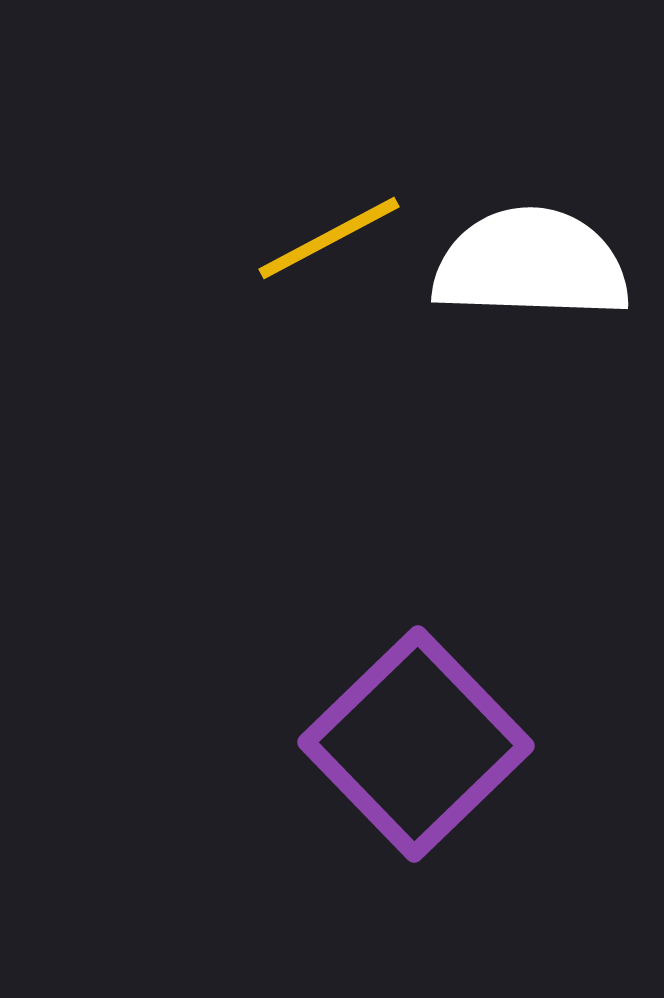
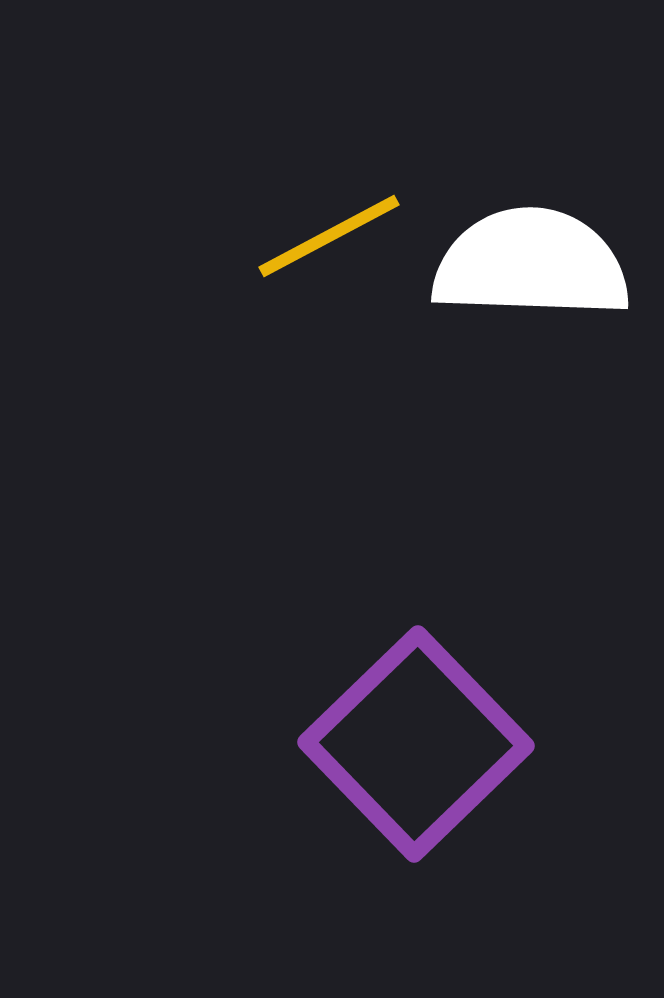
yellow line: moved 2 px up
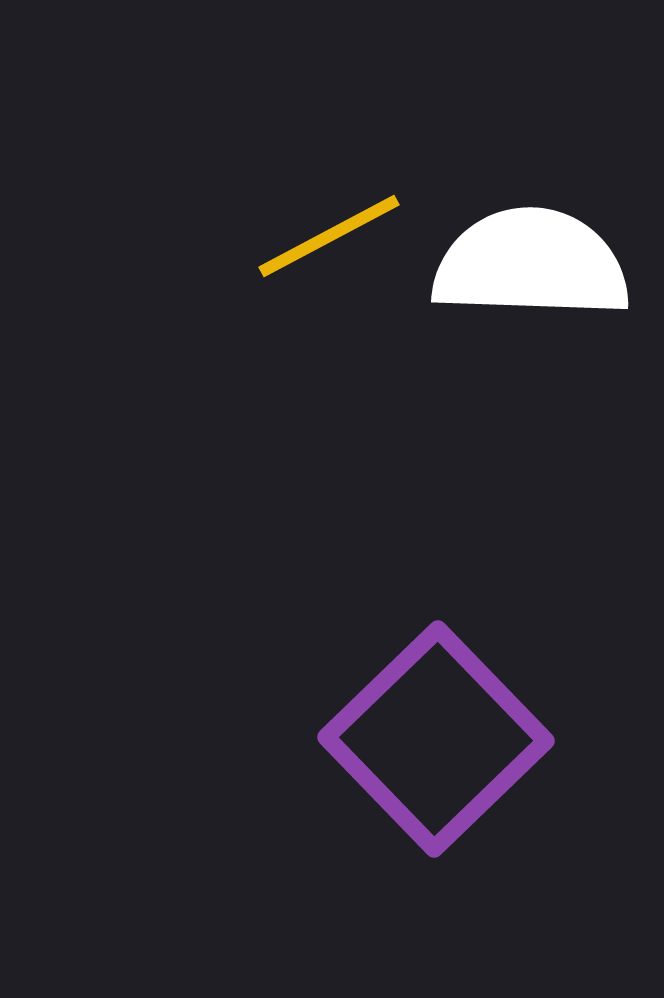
purple square: moved 20 px right, 5 px up
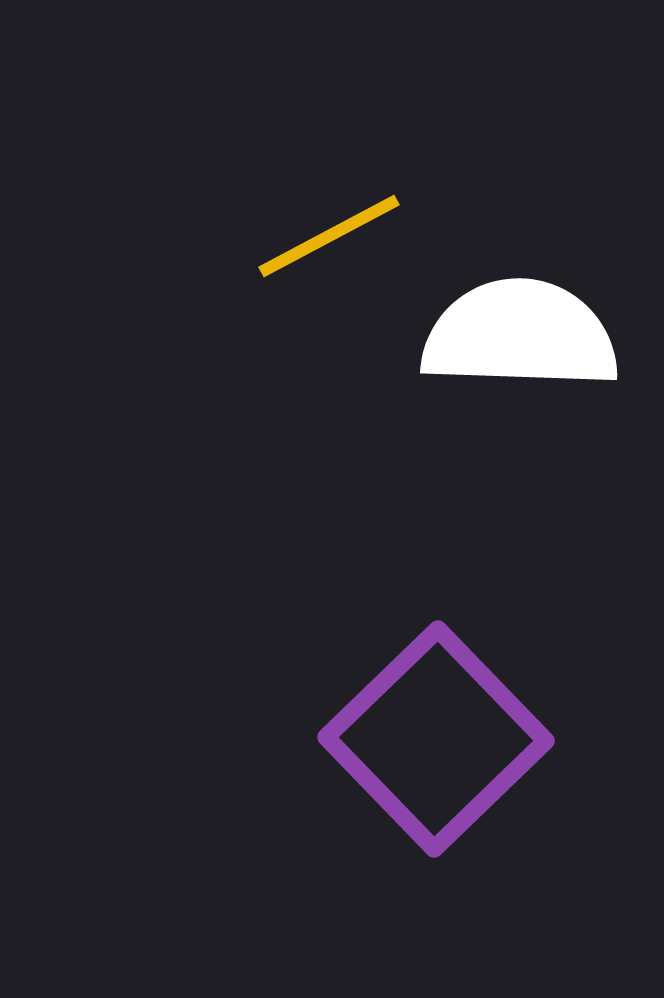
white semicircle: moved 11 px left, 71 px down
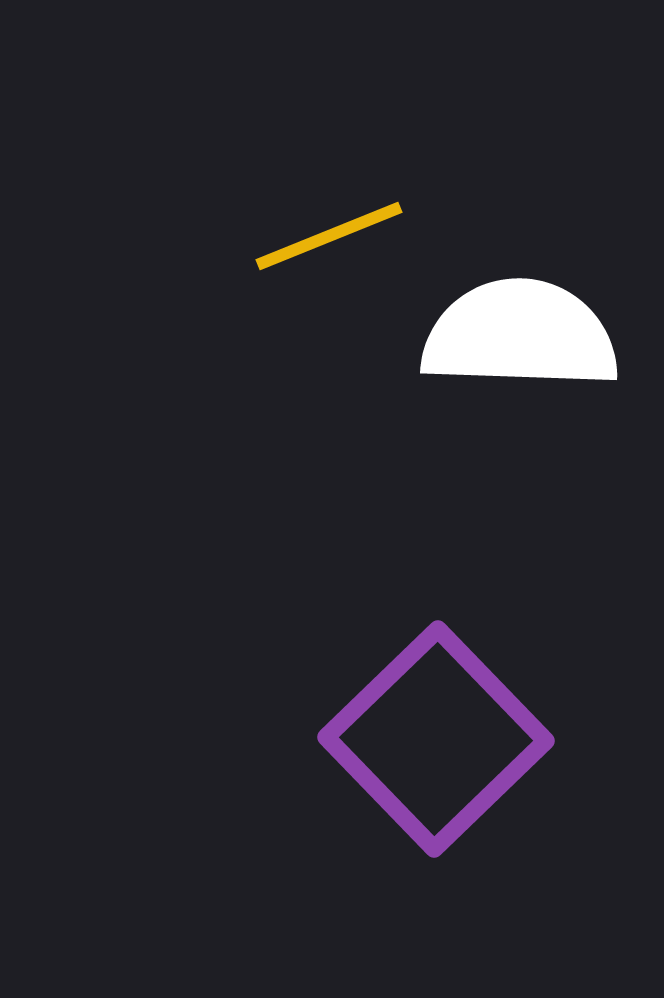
yellow line: rotated 6 degrees clockwise
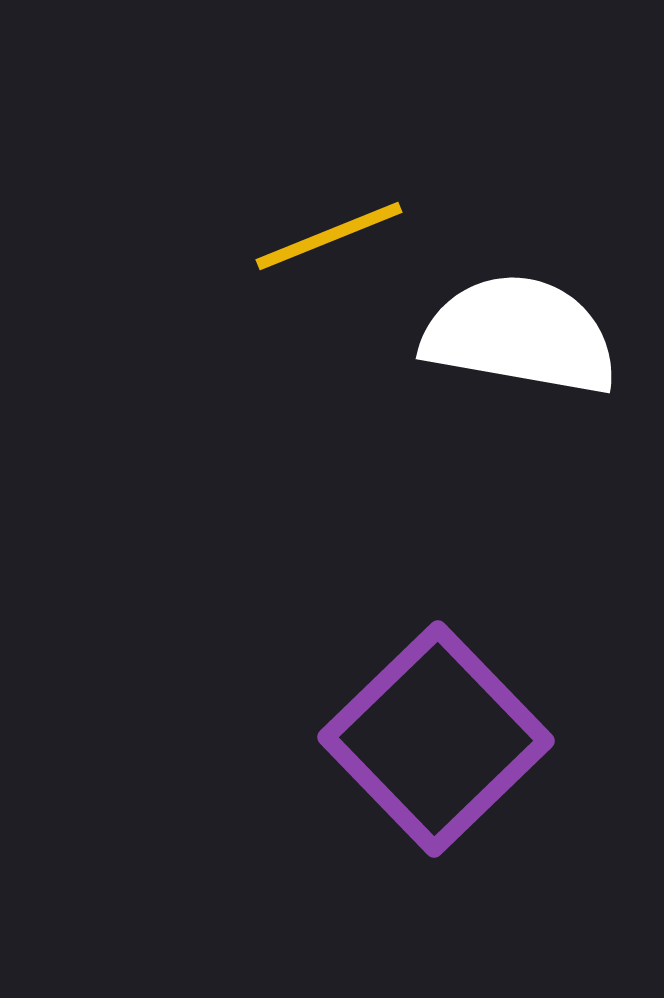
white semicircle: rotated 8 degrees clockwise
